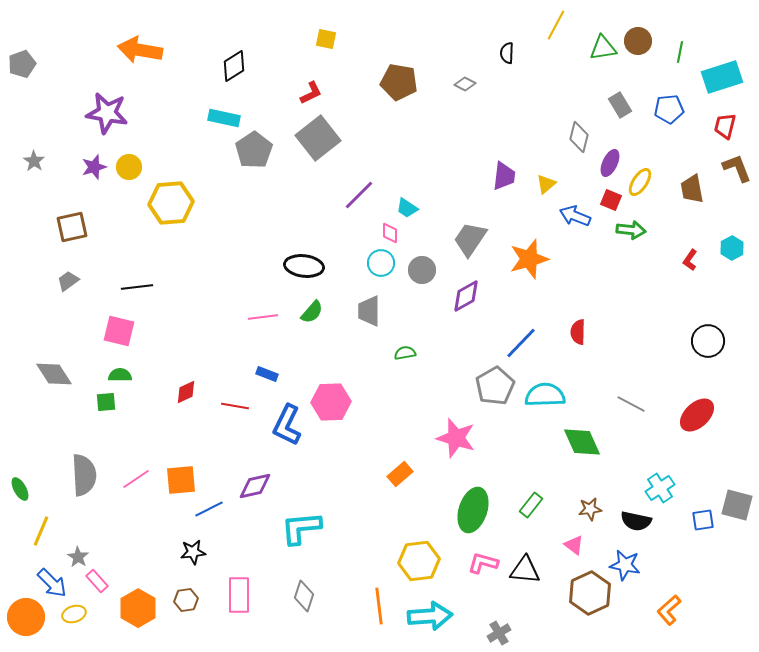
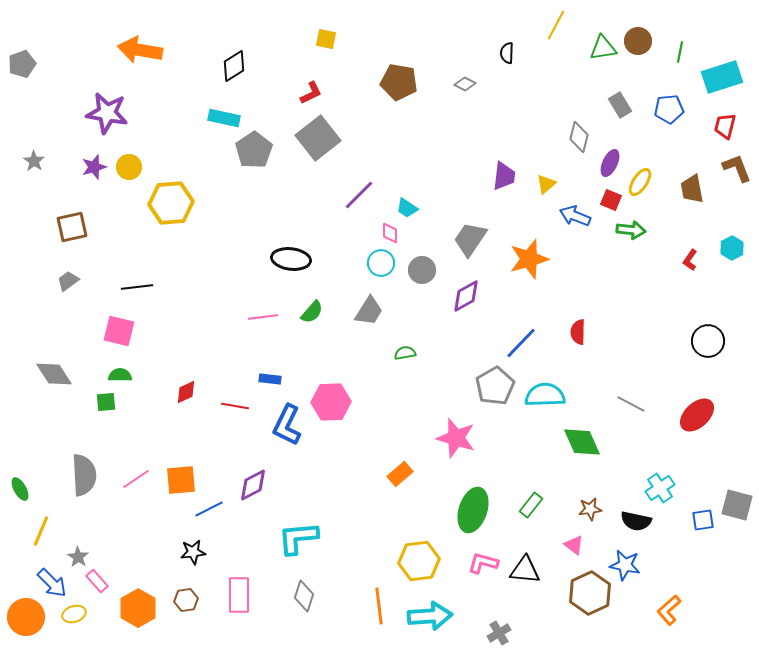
black ellipse at (304, 266): moved 13 px left, 7 px up
gray trapezoid at (369, 311): rotated 148 degrees counterclockwise
blue rectangle at (267, 374): moved 3 px right, 5 px down; rotated 15 degrees counterclockwise
purple diamond at (255, 486): moved 2 px left, 1 px up; rotated 16 degrees counterclockwise
cyan L-shape at (301, 528): moved 3 px left, 10 px down
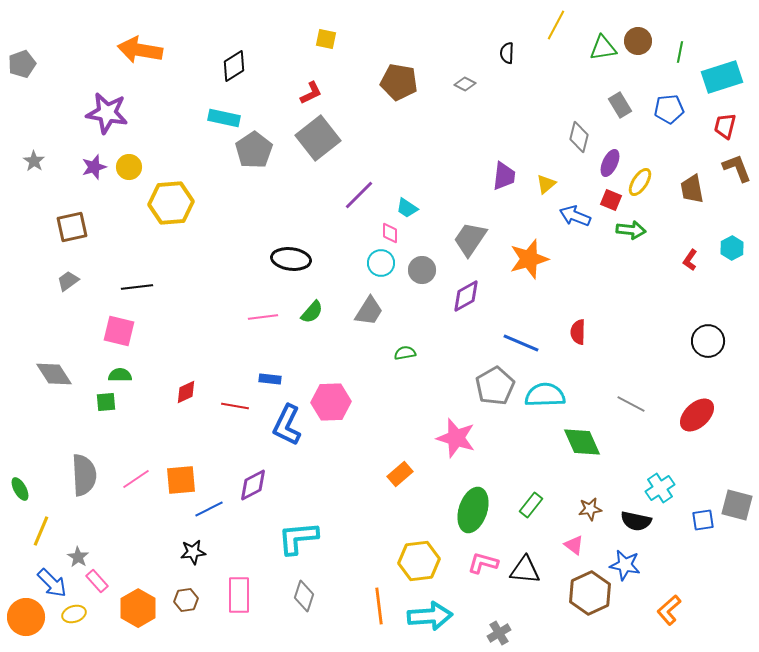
blue line at (521, 343): rotated 69 degrees clockwise
